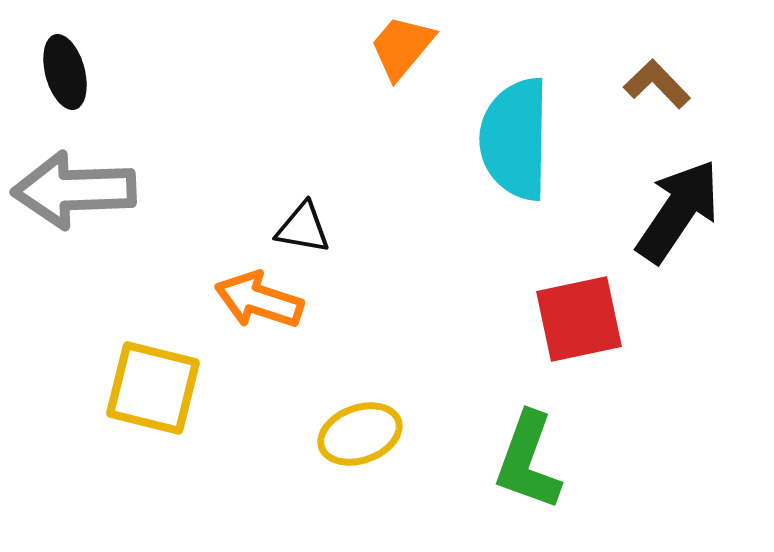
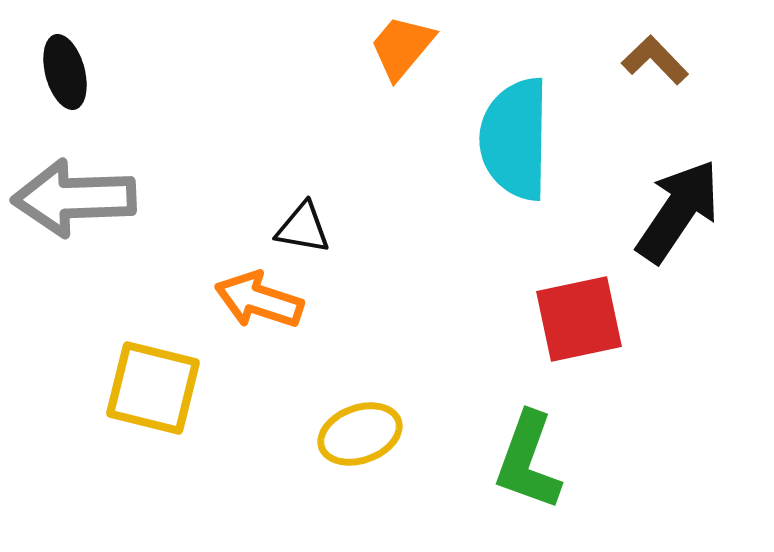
brown L-shape: moved 2 px left, 24 px up
gray arrow: moved 8 px down
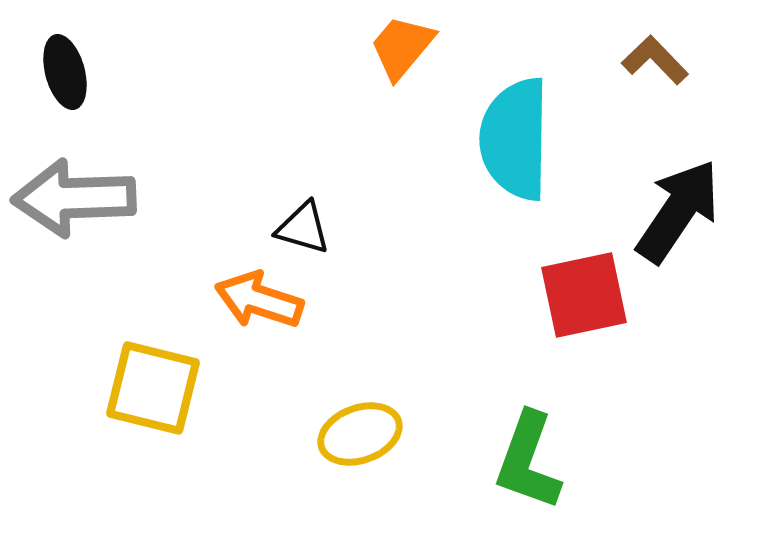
black triangle: rotated 6 degrees clockwise
red square: moved 5 px right, 24 px up
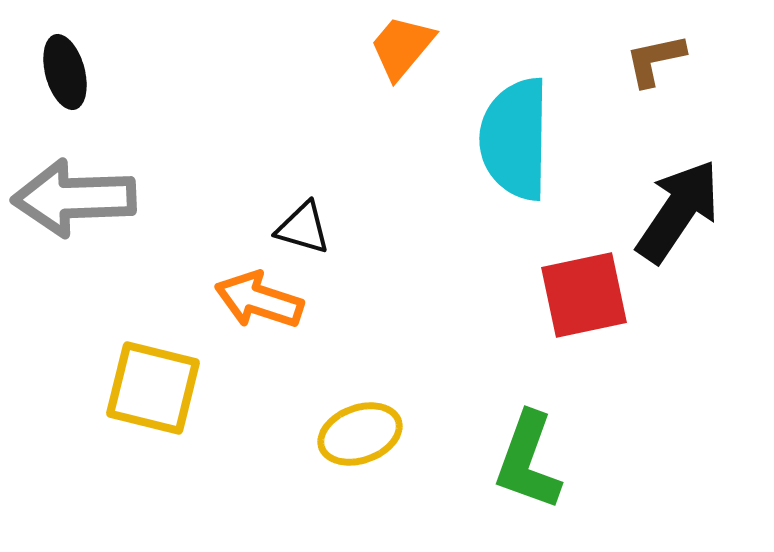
brown L-shape: rotated 58 degrees counterclockwise
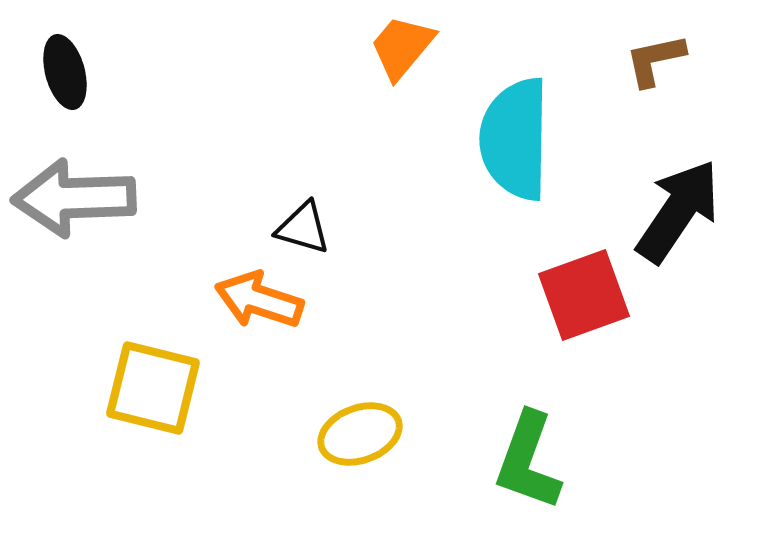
red square: rotated 8 degrees counterclockwise
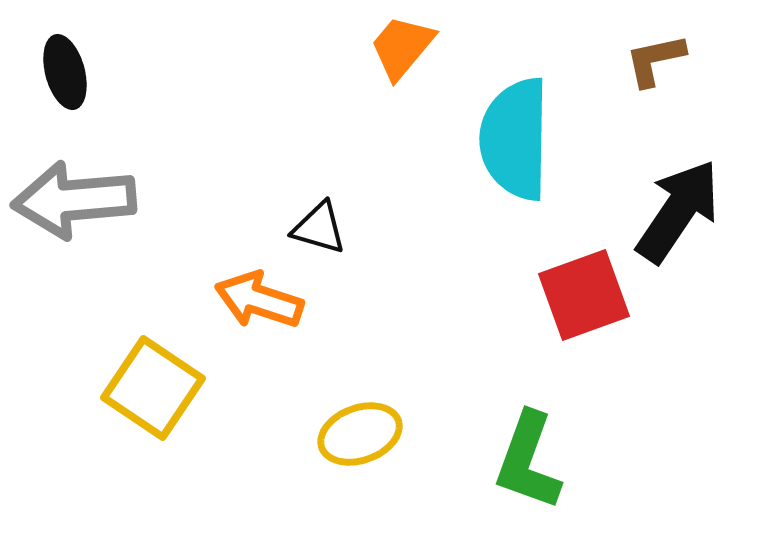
gray arrow: moved 2 px down; rotated 3 degrees counterclockwise
black triangle: moved 16 px right
yellow square: rotated 20 degrees clockwise
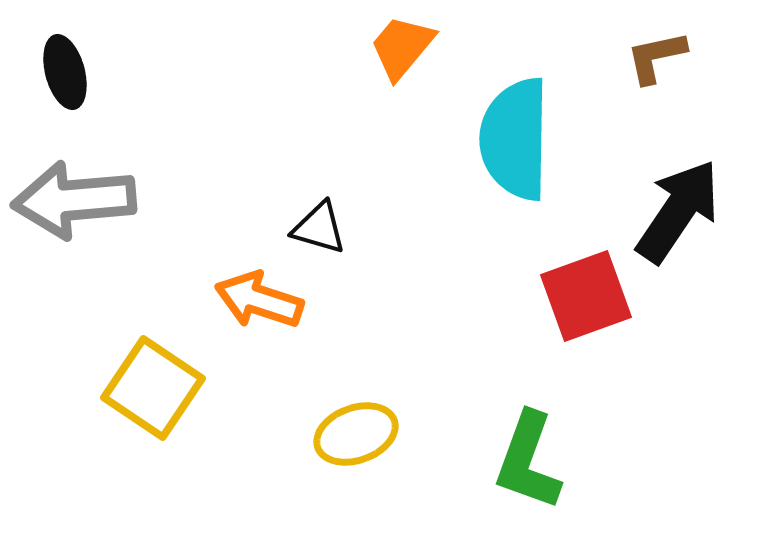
brown L-shape: moved 1 px right, 3 px up
red square: moved 2 px right, 1 px down
yellow ellipse: moved 4 px left
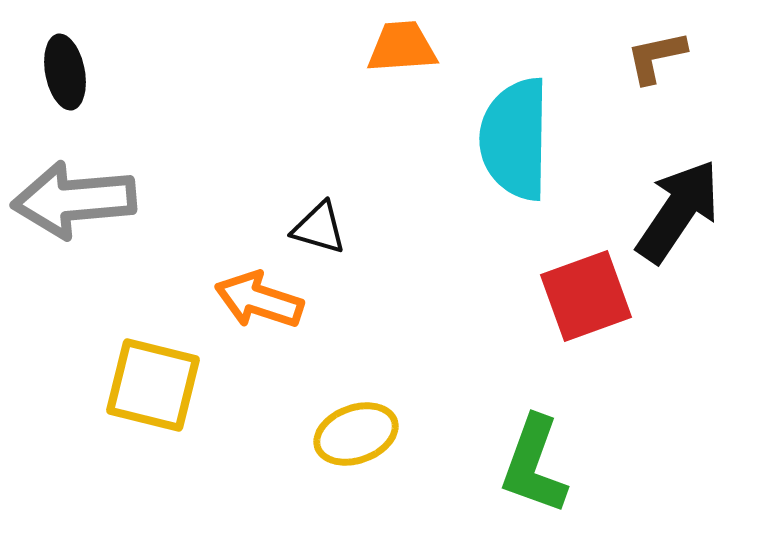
orange trapezoid: rotated 46 degrees clockwise
black ellipse: rotated 4 degrees clockwise
yellow square: moved 3 px up; rotated 20 degrees counterclockwise
green L-shape: moved 6 px right, 4 px down
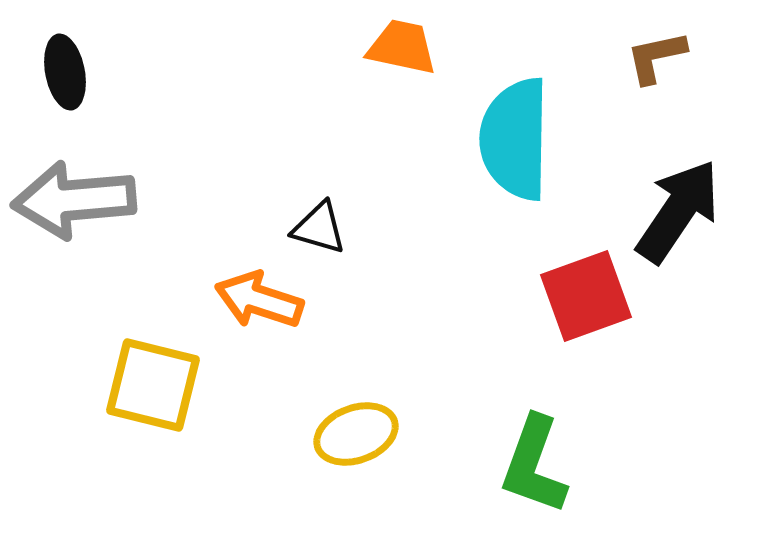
orange trapezoid: rotated 16 degrees clockwise
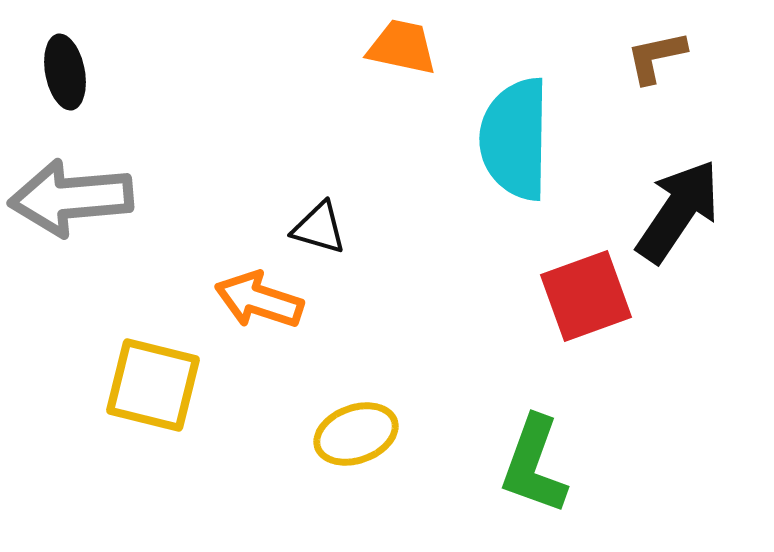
gray arrow: moved 3 px left, 2 px up
